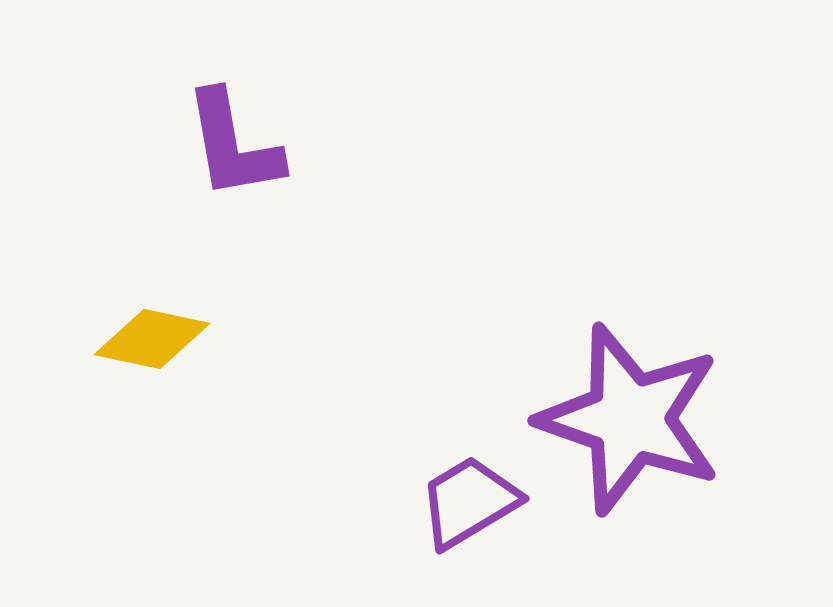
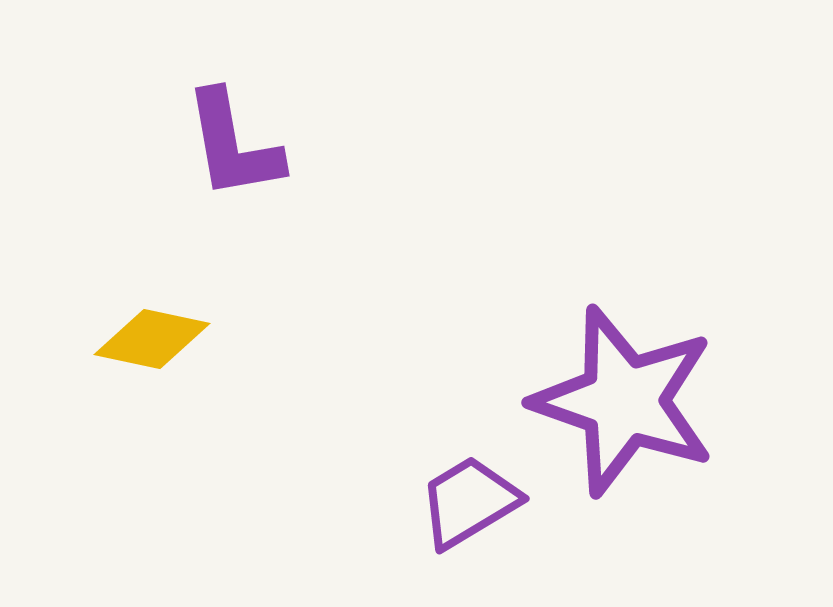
purple star: moved 6 px left, 18 px up
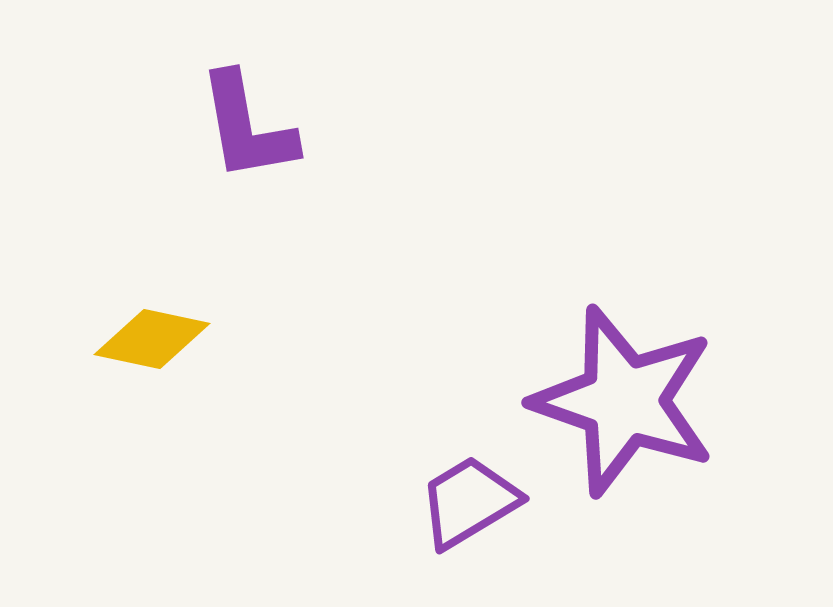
purple L-shape: moved 14 px right, 18 px up
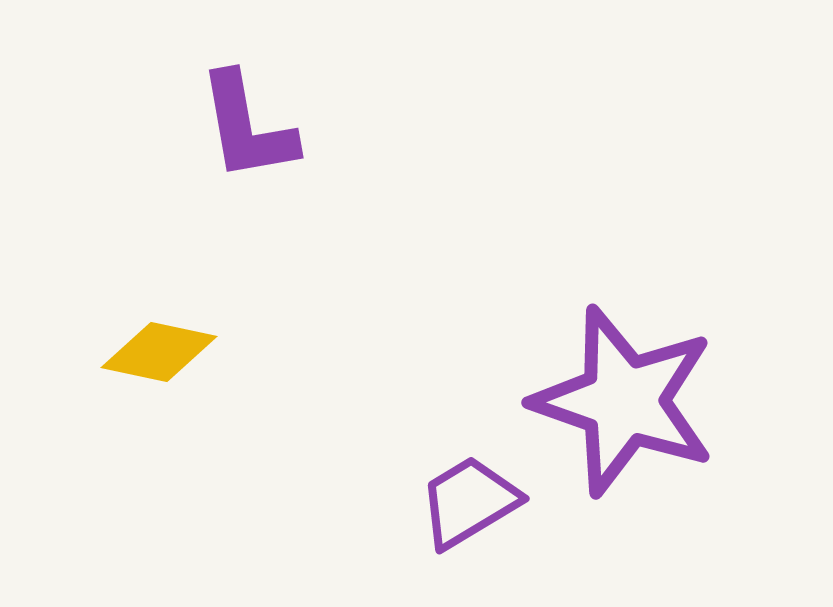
yellow diamond: moved 7 px right, 13 px down
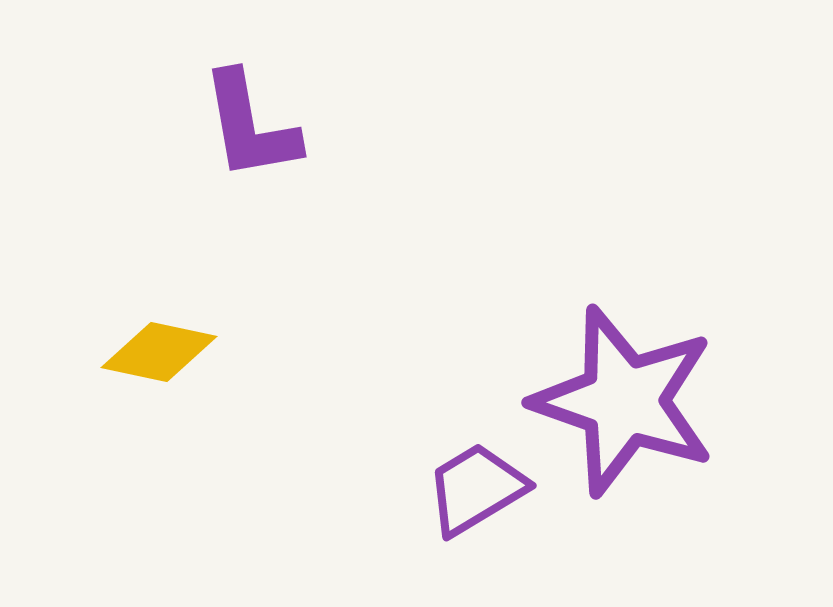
purple L-shape: moved 3 px right, 1 px up
purple trapezoid: moved 7 px right, 13 px up
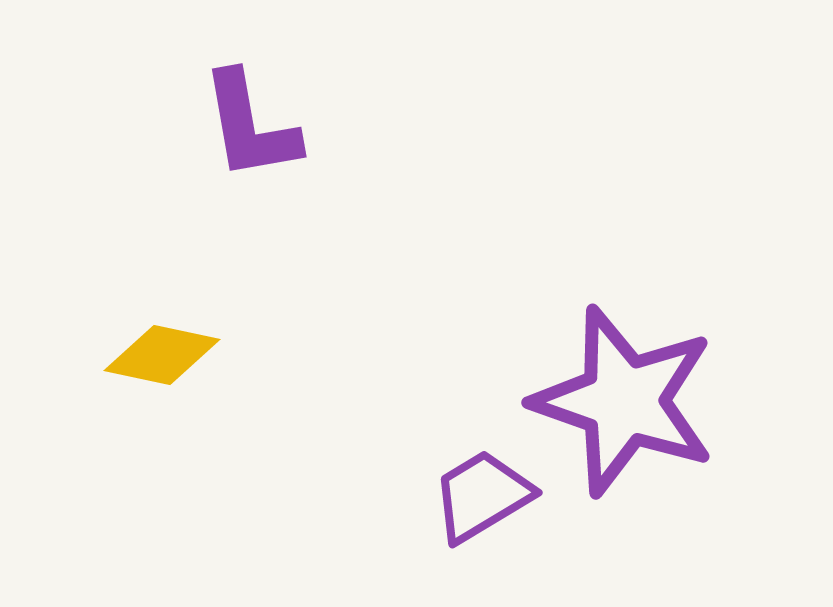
yellow diamond: moved 3 px right, 3 px down
purple trapezoid: moved 6 px right, 7 px down
